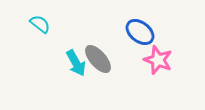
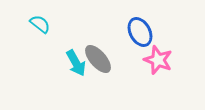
blue ellipse: rotated 24 degrees clockwise
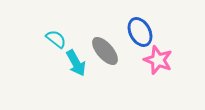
cyan semicircle: moved 16 px right, 15 px down
gray ellipse: moved 7 px right, 8 px up
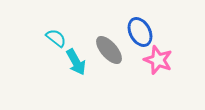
cyan semicircle: moved 1 px up
gray ellipse: moved 4 px right, 1 px up
cyan arrow: moved 1 px up
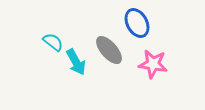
blue ellipse: moved 3 px left, 9 px up
cyan semicircle: moved 3 px left, 4 px down
pink star: moved 5 px left, 4 px down; rotated 12 degrees counterclockwise
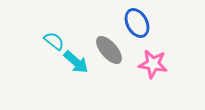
cyan semicircle: moved 1 px right, 1 px up
cyan arrow: rotated 20 degrees counterclockwise
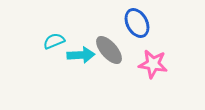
cyan semicircle: rotated 60 degrees counterclockwise
cyan arrow: moved 5 px right, 7 px up; rotated 44 degrees counterclockwise
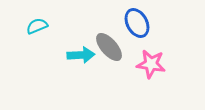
cyan semicircle: moved 17 px left, 15 px up
gray ellipse: moved 3 px up
pink star: moved 2 px left
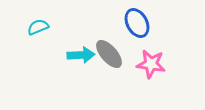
cyan semicircle: moved 1 px right, 1 px down
gray ellipse: moved 7 px down
